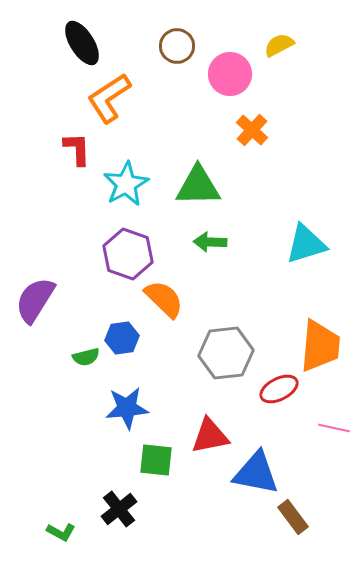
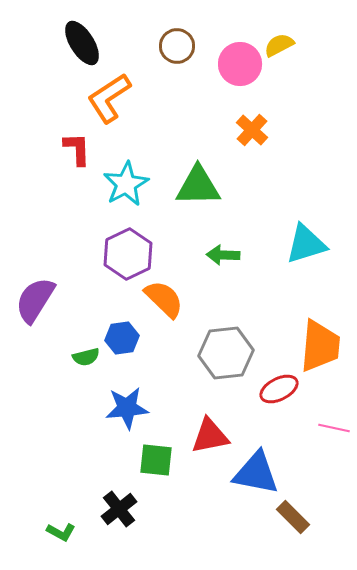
pink circle: moved 10 px right, 10 px up
green arrow: moved 13 px right, 13 px down
purple hexagon: rotated 15 degrees clockwise
brown rectangle: rotated 8 degrees counterclockwise
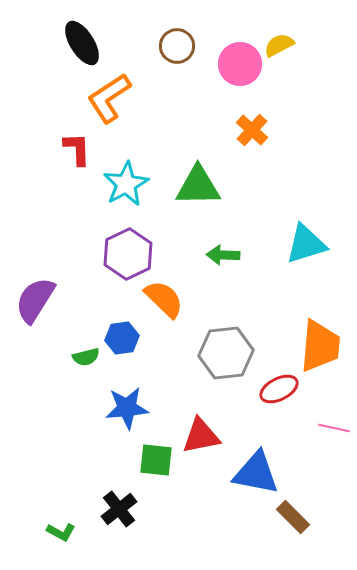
red triangle: moved 9 px left
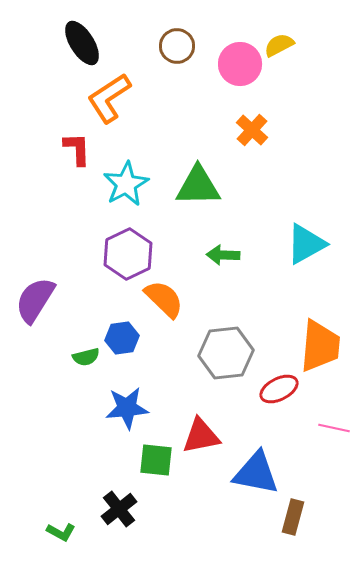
cyan triangle: rotated 12 degrees counterclockwise
brown rectangle: rotated 60 degrees clockwise
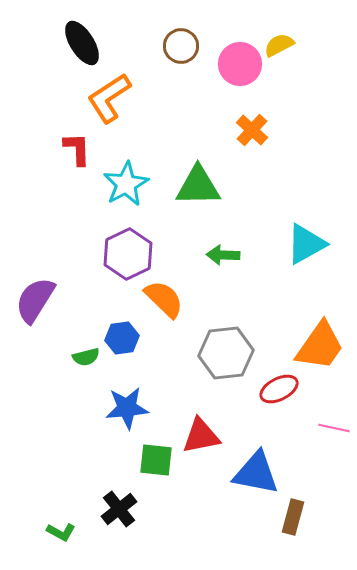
brown circle: moved 4 px right
orange trapezoid: rotated 30 degrees clockwise
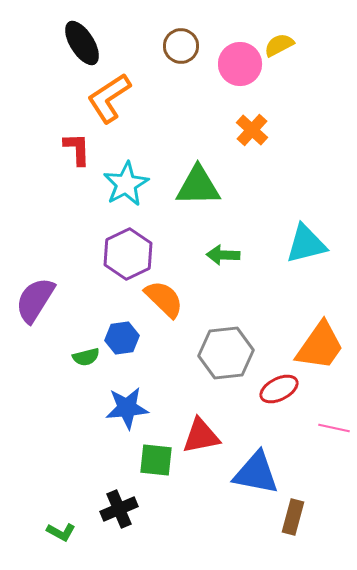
cyan triangle: rotated 15 degrees clockwise
black cross: rotated 15 degrees clockwise
